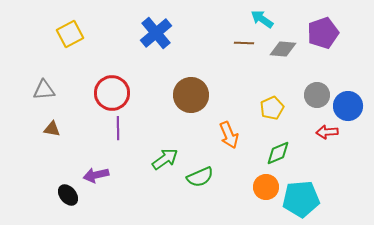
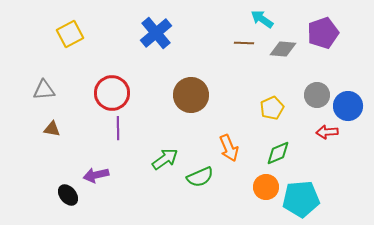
orange arrow: moved 13 px down
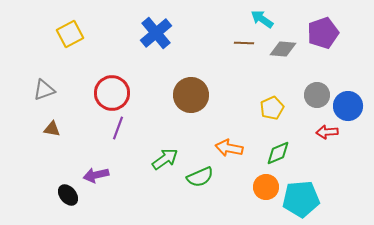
gray triangle: rotated 15 degrees counterclockwise
purple line: rotated 20 degrees clockwise
orange arrow: rotated 124 degrees clockwise
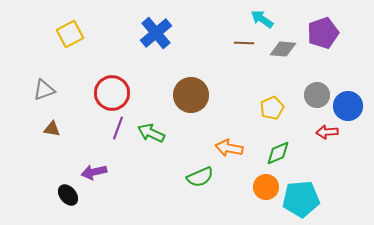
green arrow: moved 14 px left, 26 px up; rotated 120 degrees counterclockwise
purple arrow: moved 2 px left, 3 px up
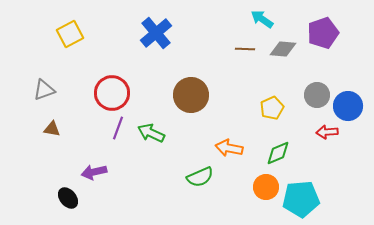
brown line: moved 1 px right, 6 px down
black ellipse: moved 3 px down
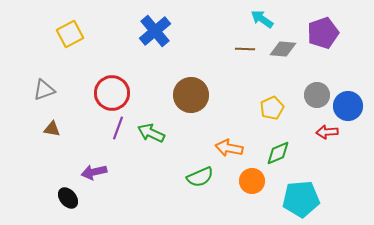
blue cross: moved 1 px left, 2 px up
orange circle: moved 14 px left, 6 px up
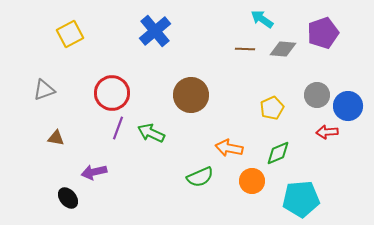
brown triangle: moved 4 px right, 9 px down
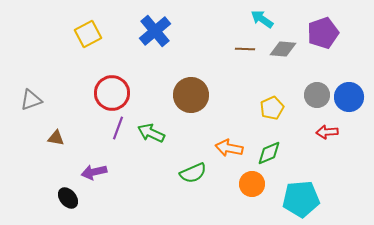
yellow square: moved 18 px right
gray triangle: moved 13 px left, 10 px down
blue circle: moved 1 px right, 9 px up
green diamond: moved 9 px left
green semicircle: moved 7 px left, 4 px up
orange circle: moved 3 px down
